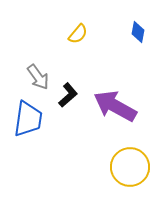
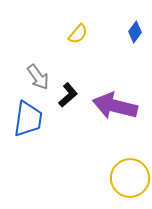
blue diamond: moved 3 px left; rotated 25 degrees clockwise
purple arrow: rotated 15 degrees counterclockwise
yellow circle: moved 11 px down
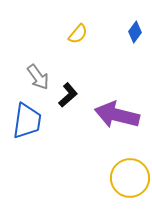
purple arrow: moved 2 px right, 9 px down
blue trapezoid: moved 1 px left, 2 px down
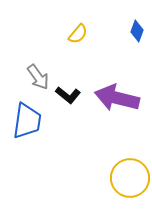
blue diamond: moved 2 px right, 1 px up; rotated 15 degrees counterclockwise
black L-shape: rotated 80 degrees clockwise
purple arrow: moved 17 px up
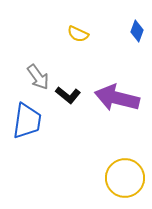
yellow semicircle: rotated 75 degrees clockwise
yellow circle: moved 5 px left
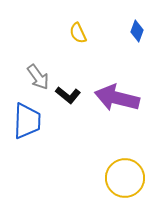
yellow semicircle: moved 1 px up; rotated 40 degrees clockwise
blue trapezoid: rotated 6 degrees counterclockwise
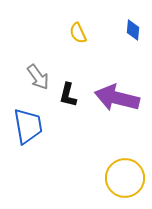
blue diamond: moved 4 px left, 1 px up; rotated 15 degrees counterclockwise
black L-shape: rotated 65 degrees clockwise
blue trapezoid: moved 1 px right, 5 px down; rotated 12 degrees counterclockwise
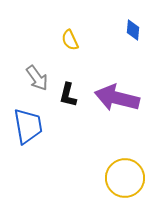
yellow semicircle: moved 8 px left, 7 px down
gray arrow: moved 1 px left, 1 px down
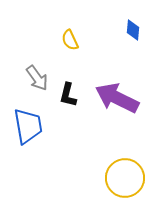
purple arrow: rotated 12 degrees clockwise
